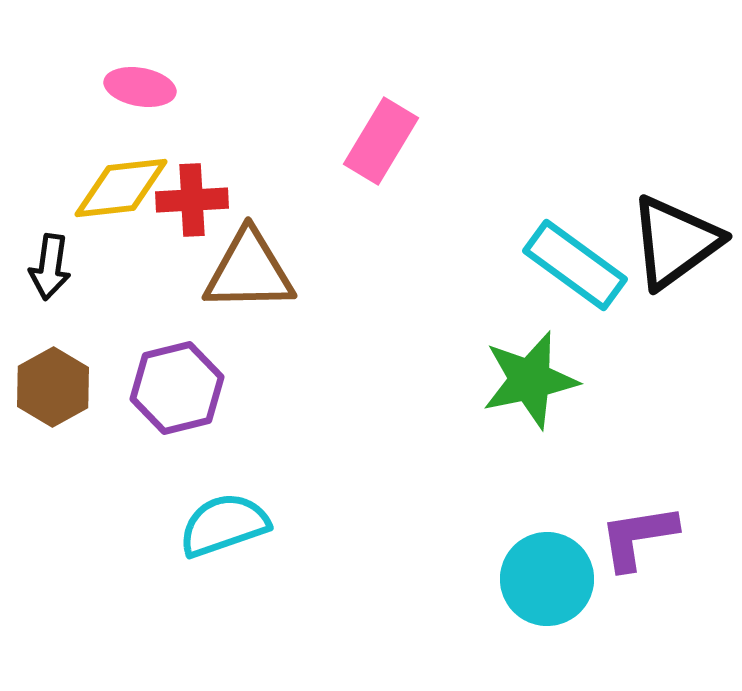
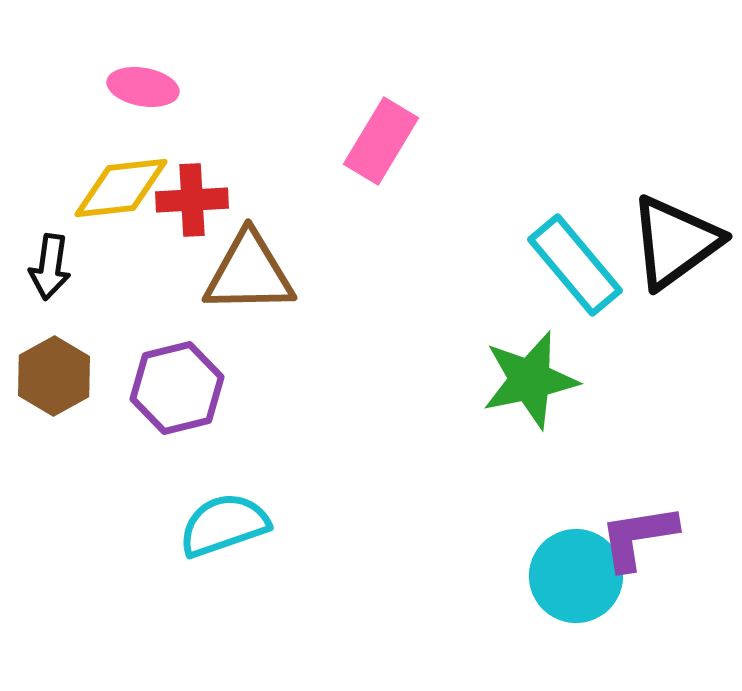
pink ellipse: moved 3 px right
cyan rectangle: rotated 14 degrees clockwise
brown triangle: moved 2 px down
brown hexagon: moved 1 px right, 11 px up
cyan circle: moved 29 px right, 3 px up
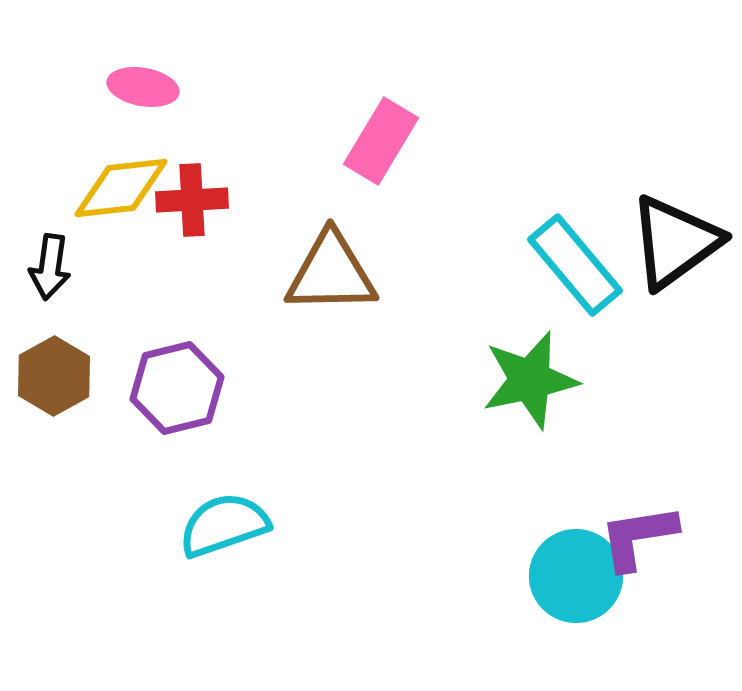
brown triangle: moved 82 px right
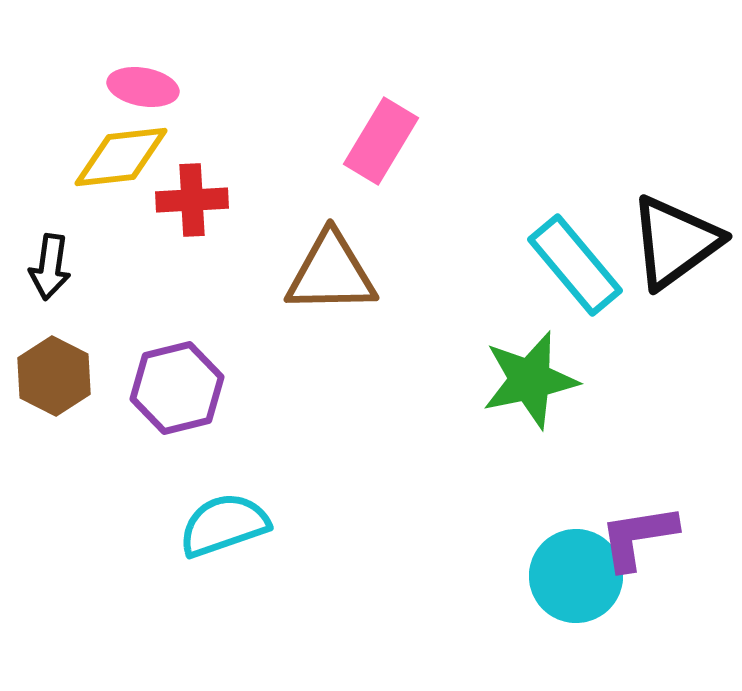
yellow diamond: moved 31 px up
brown hexagon: rotated 4 degrees counterclockwise
